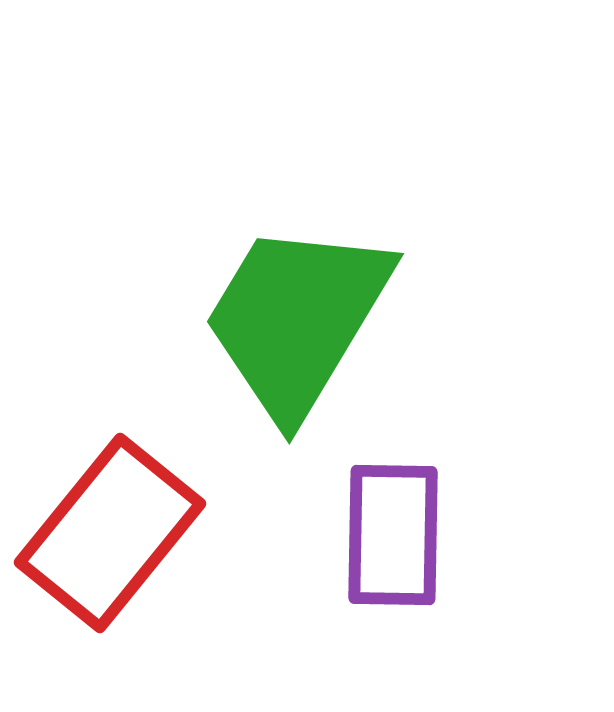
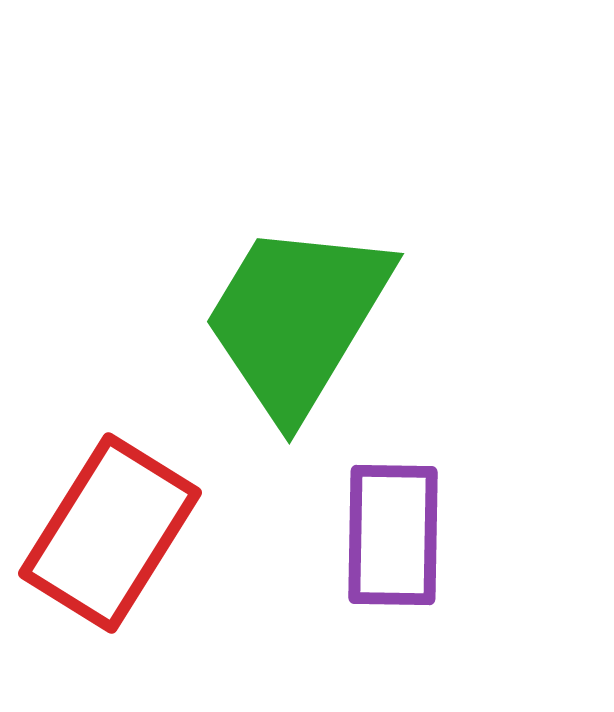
red rectangle: rotated 7 degrees counterclockwise
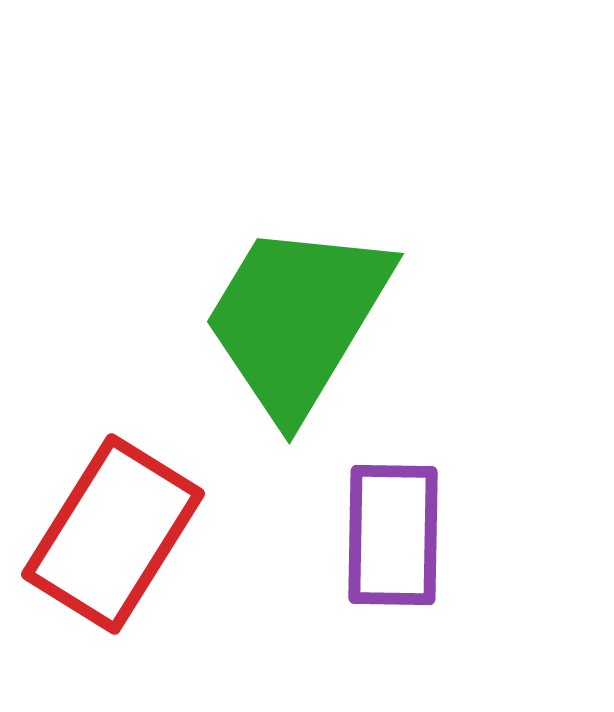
red rectangle: moved 3 px right, 1 px down
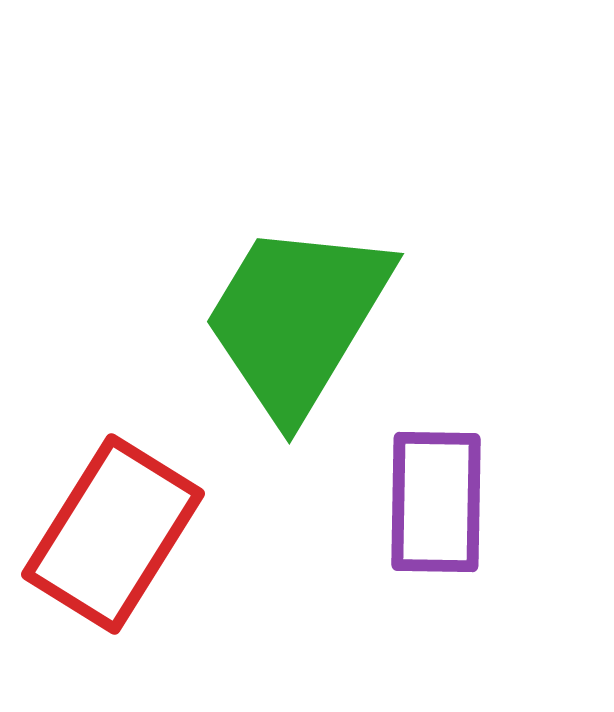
purple rectangle: moved 43 px right, 33 px up
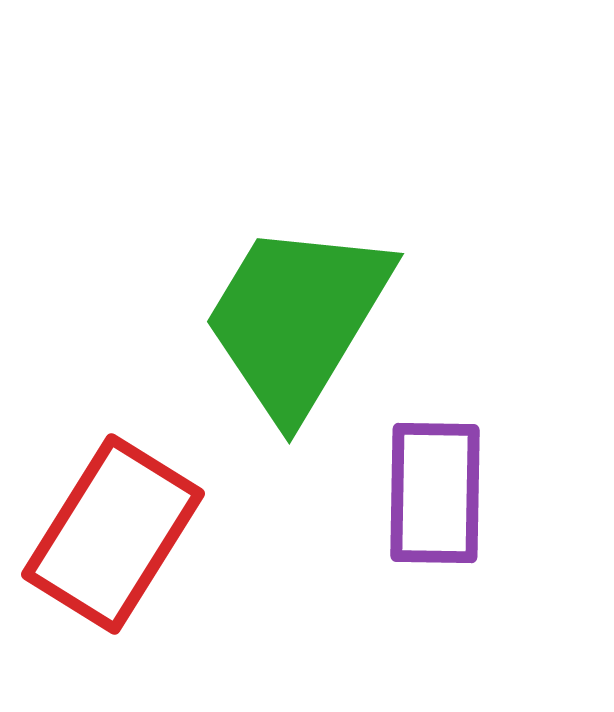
purple rectangle: moved 1 px left, 9 px up
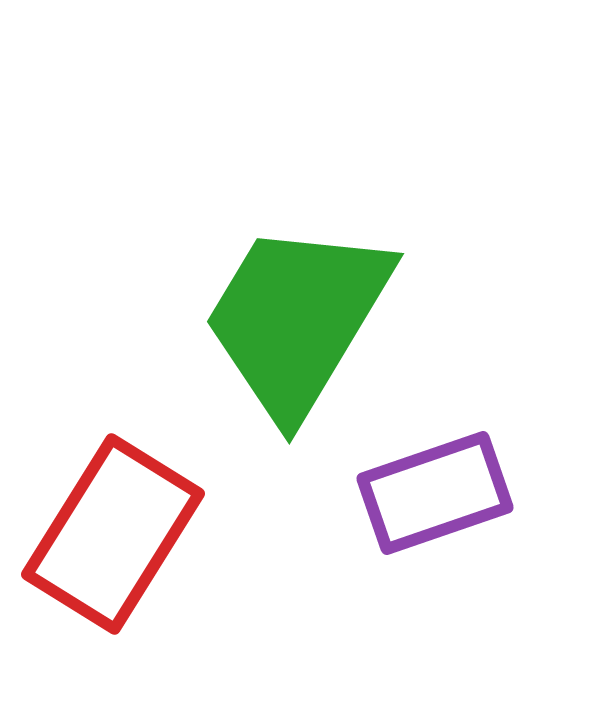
purple rectangle: rotated 70 degrees clockwise
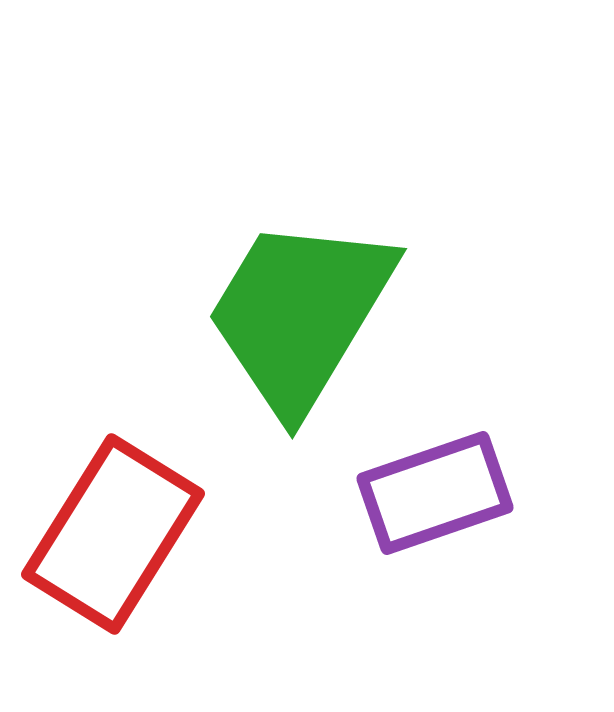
green trapezoid: moved 3 px right, 5 px up
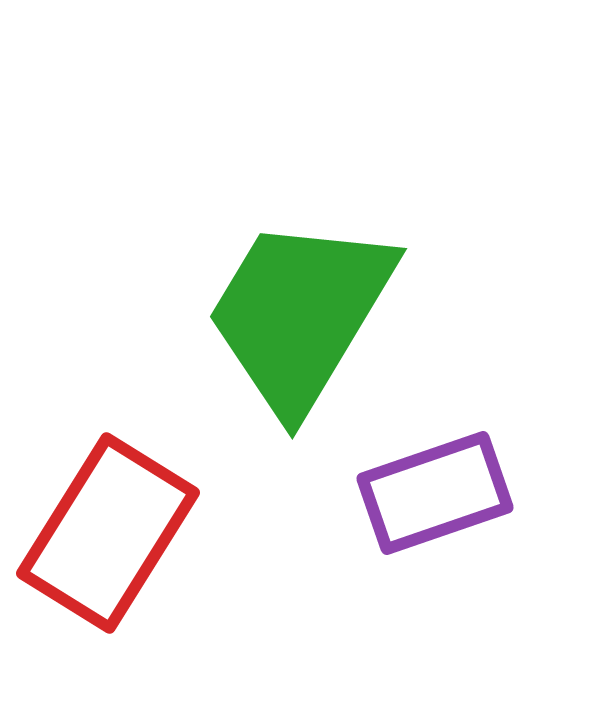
red rectangle: moved 5 px left, 1 px up
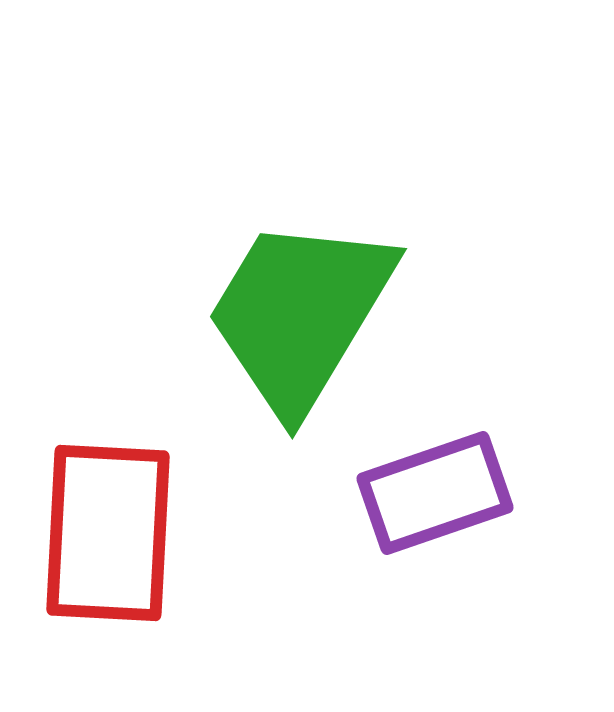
red rectangle: rotated 29 degrees counterclockwise
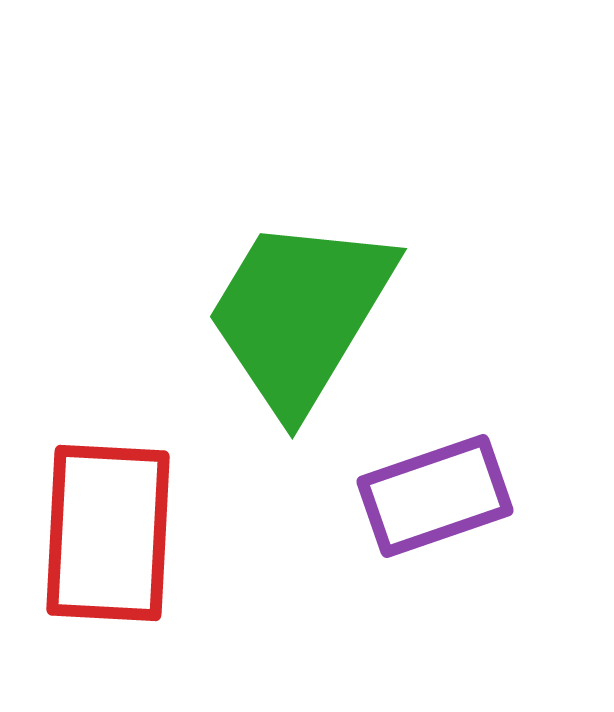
purple rectangle: moved 3 px down
